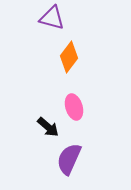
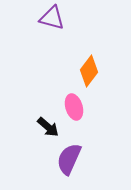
orange diamond: moved 20 px right, 14 px down
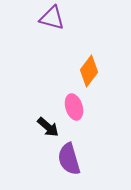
purple semicircle: rotated 40 degrees counterclockwise
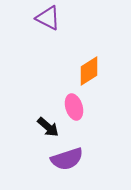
purple triangle: moved 4 px left; rotated 12 degrees clockwise
orange diamond: rotated 20 degrees clockwise
purple semicircle: moved 2 px left; rotated 92 degrees counterclockwise
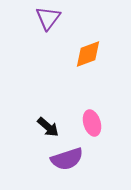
purple triangle: rotated 40 degrees clockwise
orange diamond: moved 1 px left, 17 px up; rotated 12 degrees clockwise
pink ellipse: moved 18 px right, 16 px down
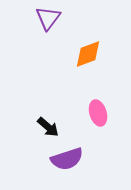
pink ellipse: moved 6 px right, 10 px up
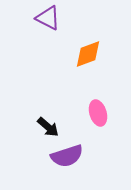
purple triangle: rotated 40 degrees counterclockwise
purple semicircle: moved 3 px up
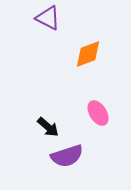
pink ellipse: rotated 15 degrees counterclockwise
